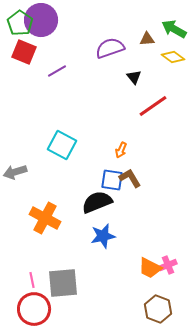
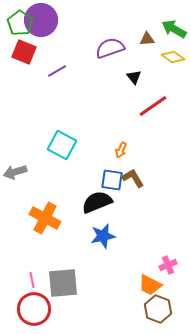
brown L-shape: moved 3 px right
orange trapezoid: moved 17 px down
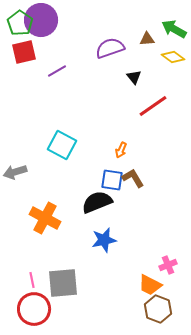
red square: rotated 35 degrees counterclockwise
blue star: moved 1 px right, 4 px down
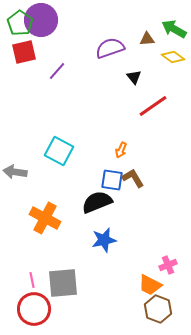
purple line: rotated 18 degrees counterclockwise
cyan square: moved 3 px left, 6 px down
gray arrow: rotated 25 degrees clockwise
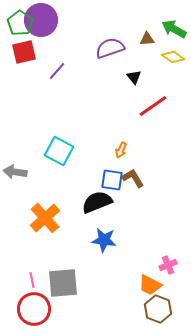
orange cross: rotated 20 degrees clockwise
blue star: rotated 20 degrees clockwise
